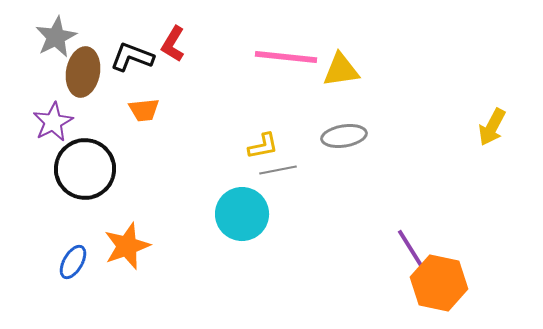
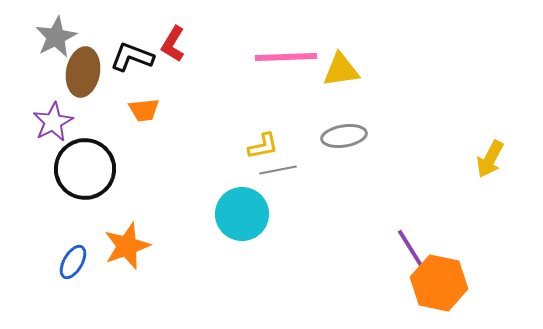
pink line: rotated 8 degrees counterclockwise
yellow arrow: moved 2 px left, 32 px down
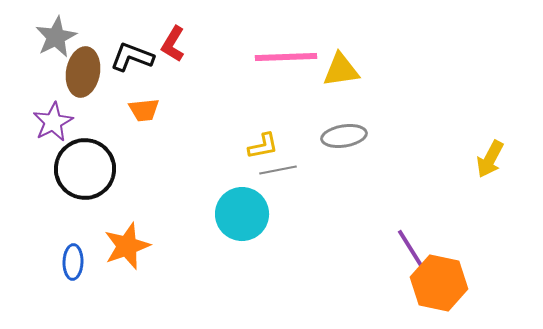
blue ellipse: rotated 28 degrees counterclockwise
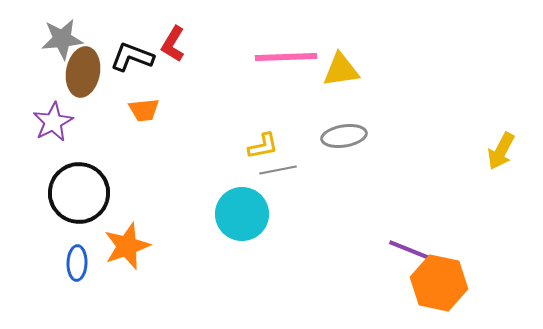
gray star: moved 6 px right, 2 px down; rotated 21 degrees clockwise
yellow arrow: moved 11 px right, 8 px up
black circle: moved 6 px left, 24 px down
purple line: rotated 36 degrees counterclockwise
blue ellipse: moved 4 px right, 1 px down
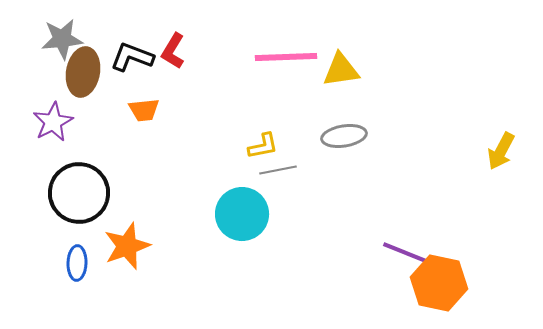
red L-shape: moved 7 px down
purple line: moved 6 px left, 2 px down
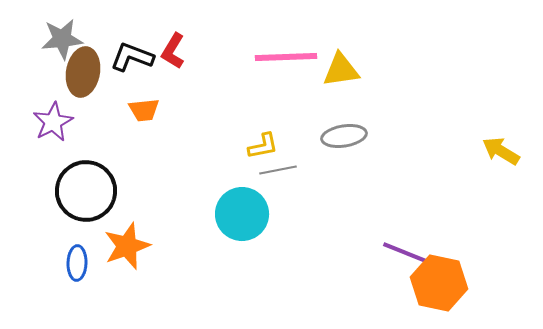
yellow arrow: rotated 93 degrees clockwise
black circle: moved 7 px right, 2 px up
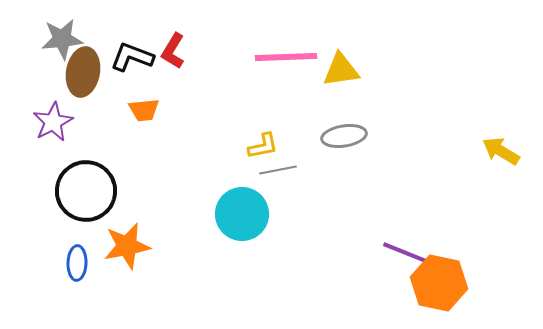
orange star: rotated 9 degrees clockwise
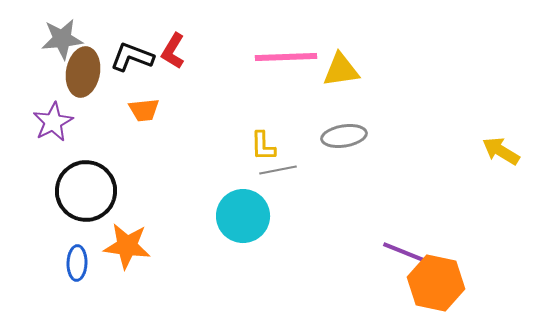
yellow L-shape: rotated 100 degrees clockwise
cyan circle: moved 1 px right, 2 px down
orange star: rotated 18 degrees clockwise
orange hexagon: moved 3 px left
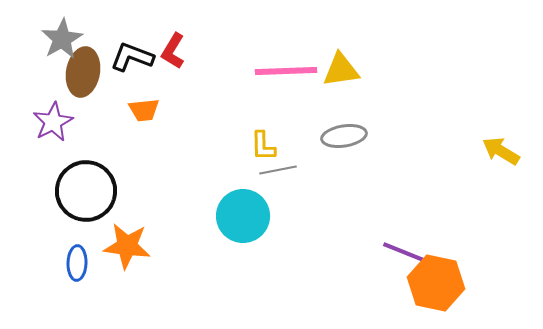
gray star: rotated 24 degrees counterclockwise
pink line: moved 14 px down
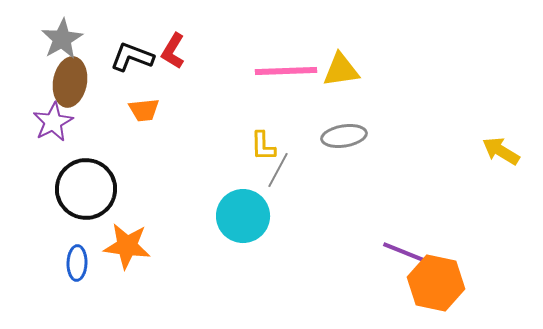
brown ellipse: moved 13 px left, 10 px down
gray line: rotated 51 degrees counterclockwise
black circle: moved 2 px up
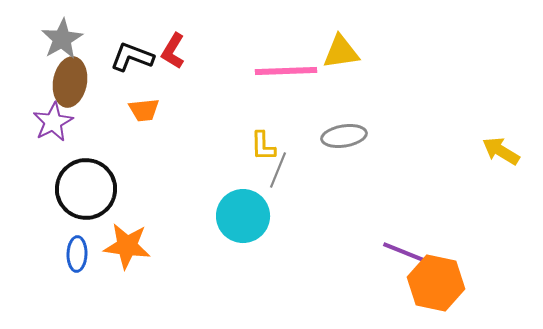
yellow triangle: moved 18 px up
gray line: rotated 6 degrees counterclockwise
blue ellipse: moved 9 px up
